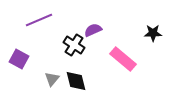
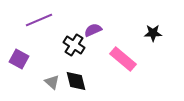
gray triangle: moved 3 px down; rotated 28 degrees counterclockwise
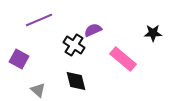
gray triangle: moved 14 px left, 8 px down
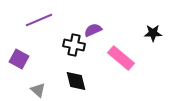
black cross: rotated 20 degrees counterclockwise
pink rectangle: moved 2 px left, 1 px up
